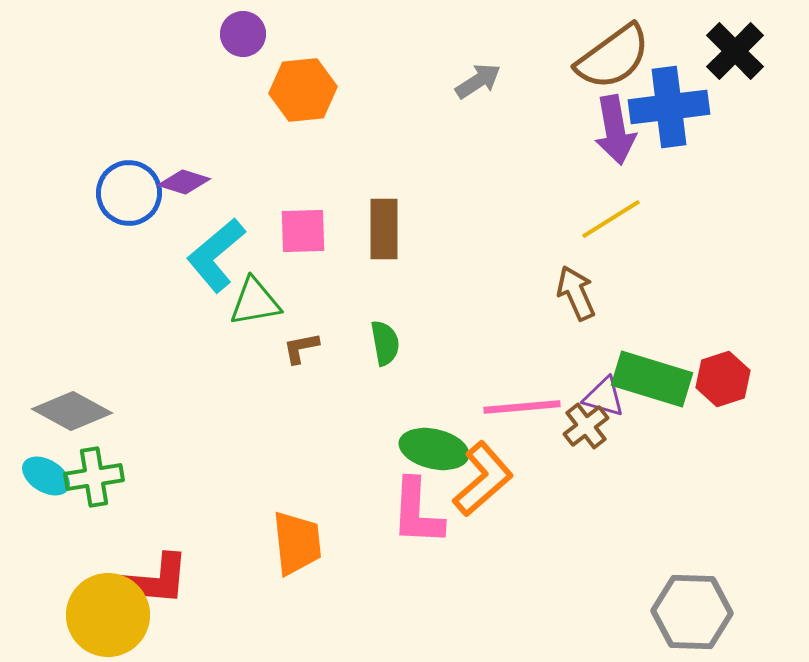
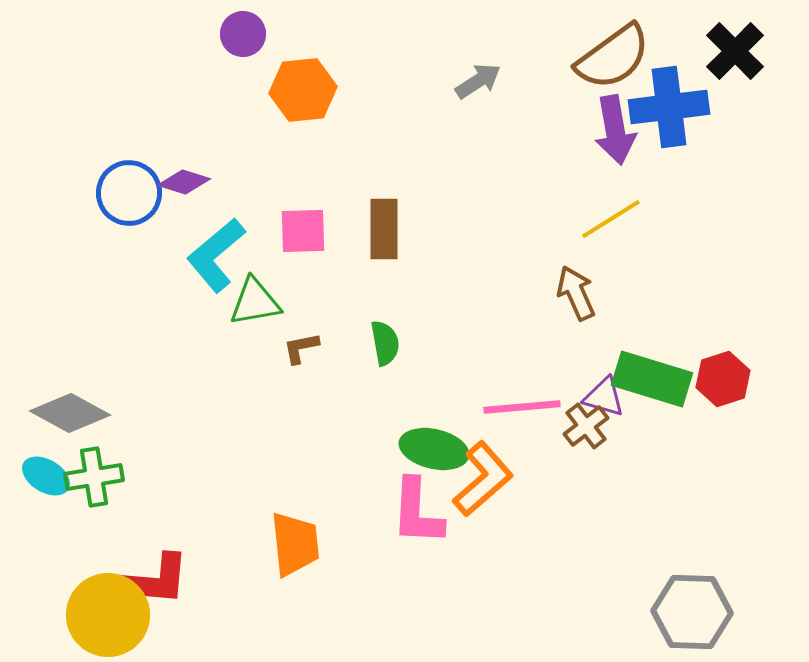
gray diamond: moved 2 px left, 2 px down
orange trapezoid: moved 2 px left, 1 px down
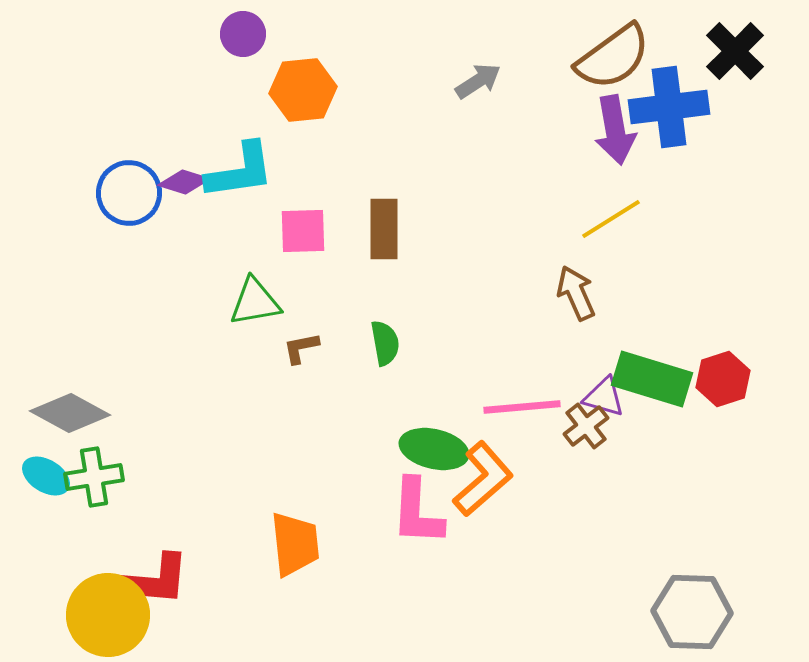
cyan L-shape: moved 24 px right, 84 px up; rotated 148 degrees counterclockwise
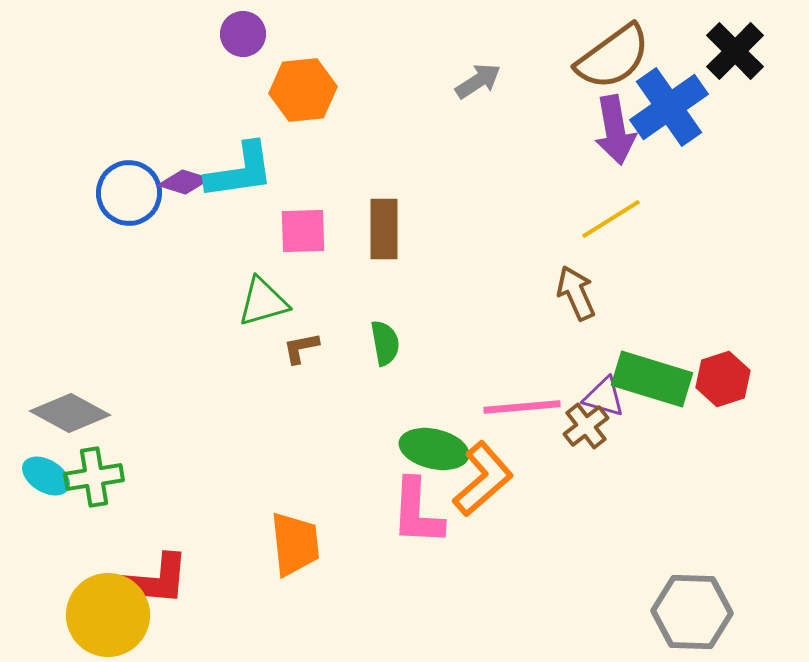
blue cross: rotated 28 degrees counterclockwise
green triangle: moved 8 px right; rotated 6 degrees counterclockwise
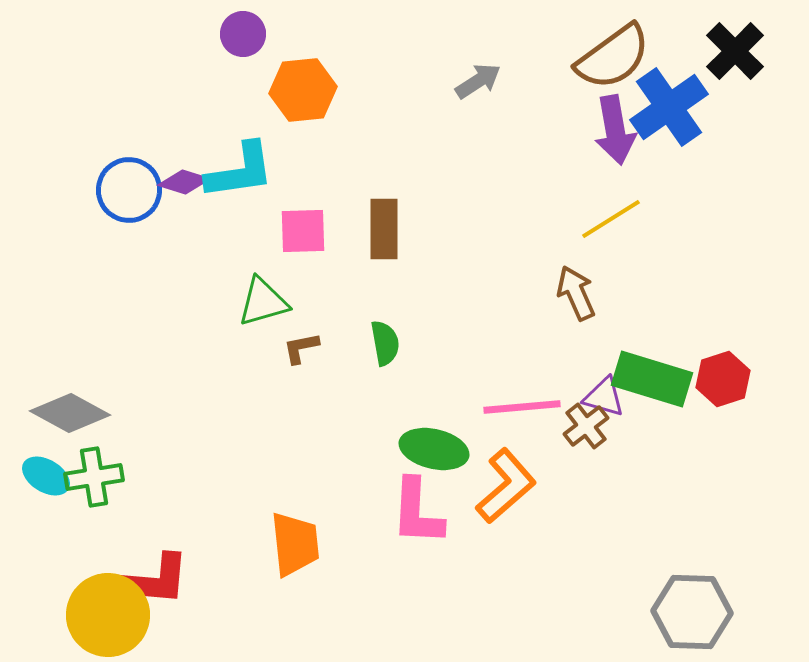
blue circle: moved 3 px up
orange L-shape: moved 23 px right, 7 px down
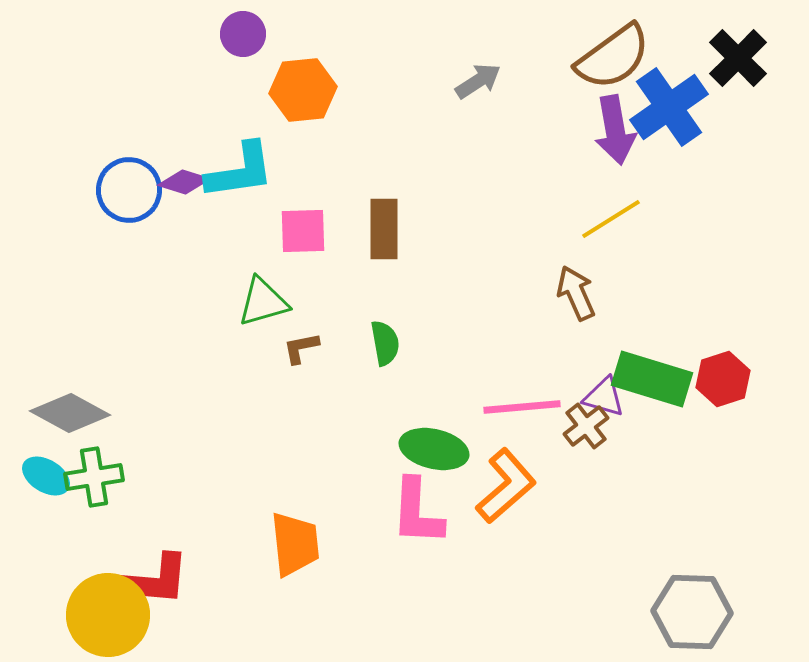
black cross: moved 3 px right, 7 px down
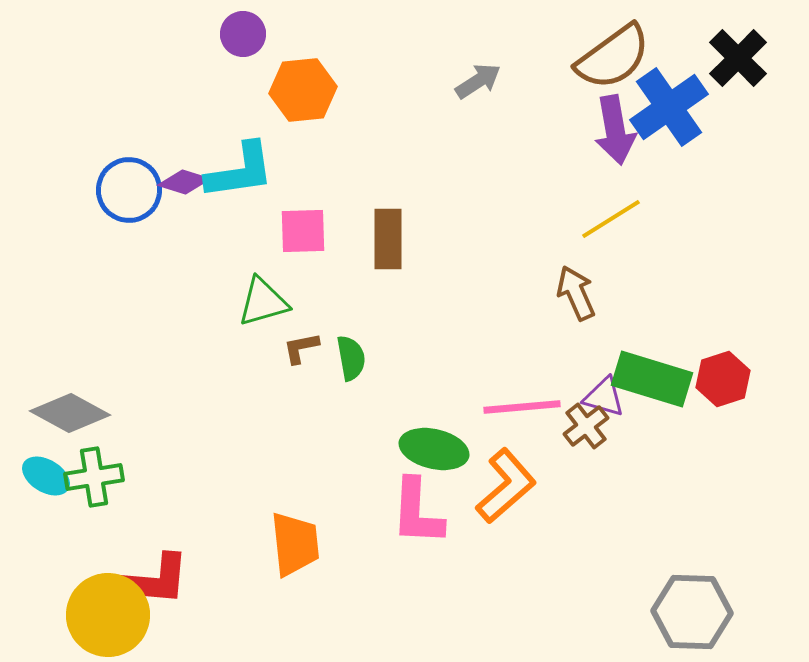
brown rectangle: moved 4 px right, 10 px down
green semicircle: moved 34 px left, 15 px down
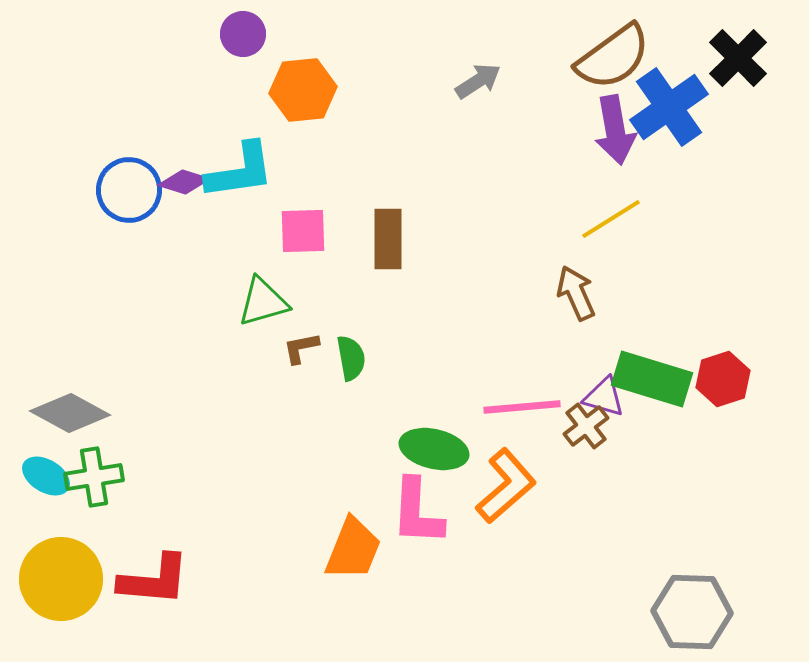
orange trapezoid: moved 58 px right, 5 px down; rotated 28 degrees clockwise
yellow circle: moved 47 px left, 36 px up
